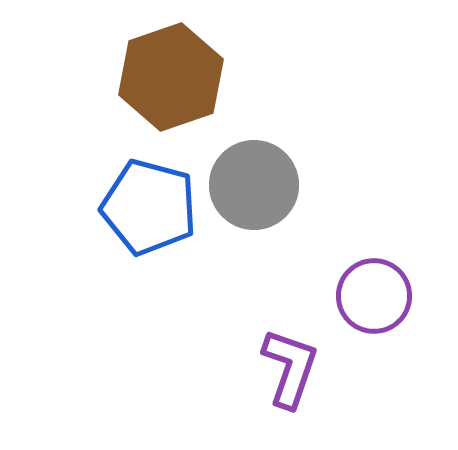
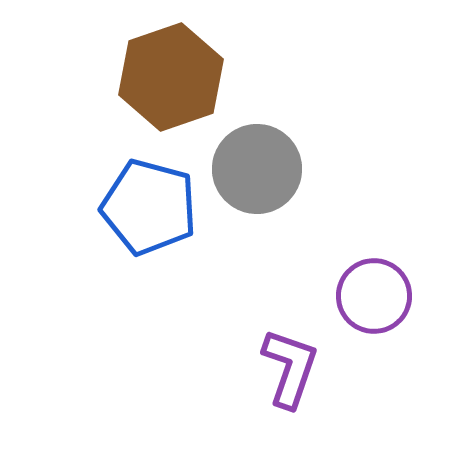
gray circle: moved 3 px right, 16 px up
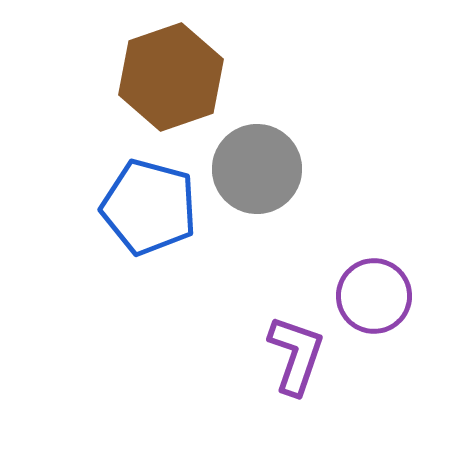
purple L-shape: moved 6 px right, 13 px up
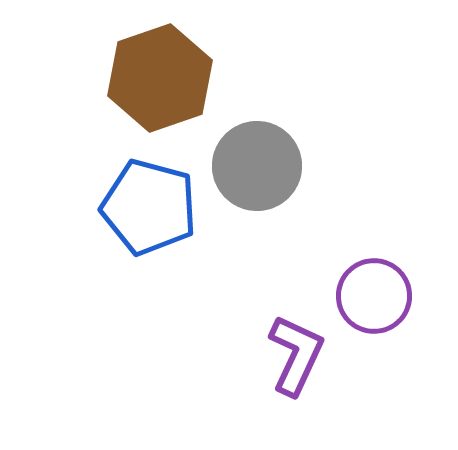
brown hexagon: moved 11 px left, 1 px down
gray circle: moved 3 px up
purple L-shape: rotated 6 degrees clockwise
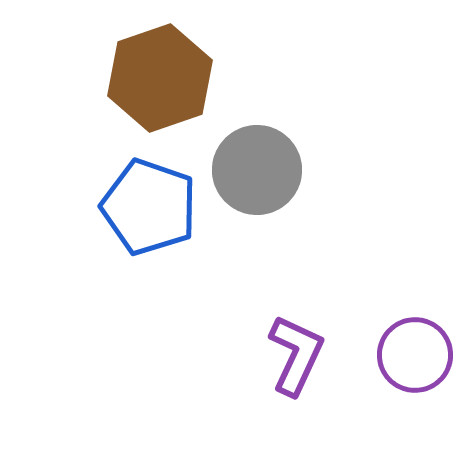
gray circle: moved 4 px down
blue pentagon: rotated 4 degrees clockwise
purple circle: moved 41 px right, 59 px down
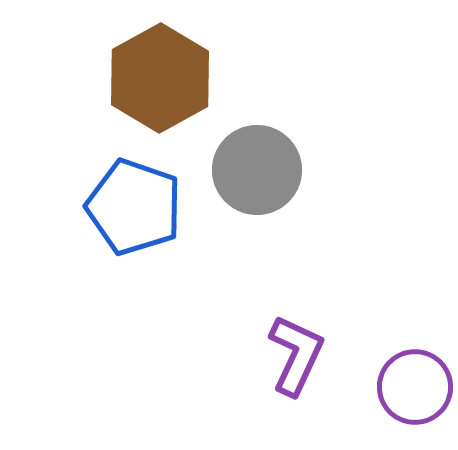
brown hexagon: rotated 10 degrees counterclockwise
blue pentagon: moved 15 px left
purple circle: moved 32 px down
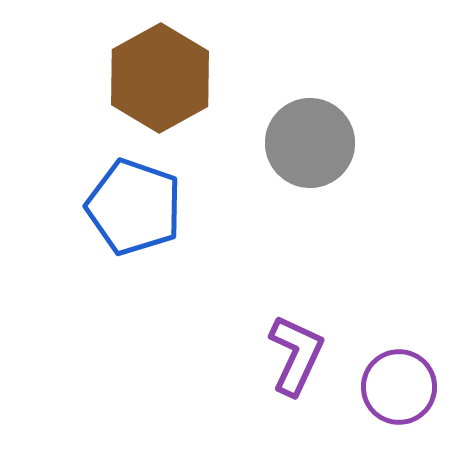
gray circle: moved 53 px right, 27 px up
purple circle: moved 16 px left
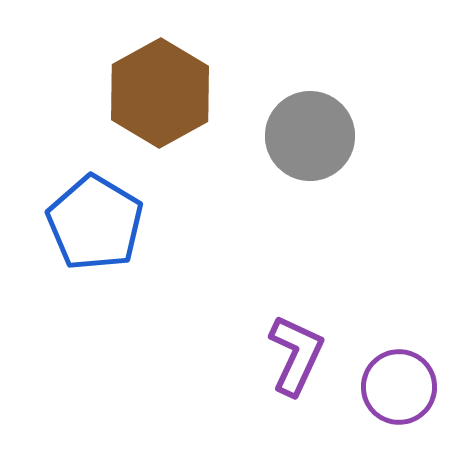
brown hexagon: moved 15 px down
gray circle: moved 7 px up
blue pentagon: moved 39 px left, 16 px down; rotated 12 degrees clockwise
